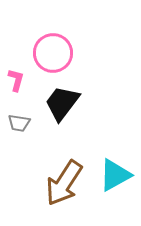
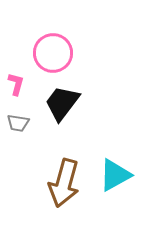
pink L-shape: moved 4 px down
gray trapezoid: moved 1 px left
brown arrow: rotated 18 degrees counterclockwise
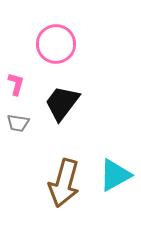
pink circle: moved 3 px right, 9 px up
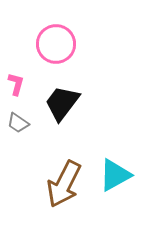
gray trapezoid: rotated 25 degrees clockwise
brown arrow: moved 1 px down; rotated 12 degrees clockwise
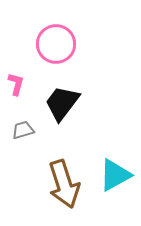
gray trapezoid: moved 5 px right, 7 px down; rotated 130 degrees clockwise
brown arrow: rotated 45 degrees counterclockwise
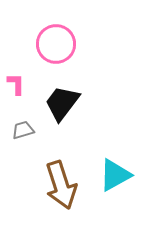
pink L-shape: rotated 15 degrees counterclockwise
brown arrow: moved 3 px left, 1 px down
